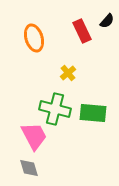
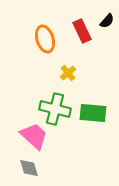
orange ellipse: moved 11 px right, 1 px down
pink trapezoid: rotated 20 degrees counterclockwise
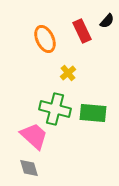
orange ellipse: rotated 8 degrees counterclockwise
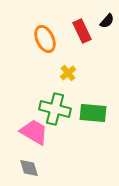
pink trapezoid: moved 4 px up; rotated 12 degrees counterclockwise
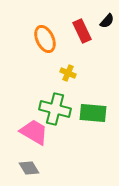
yellow cross: rotated 28 degrees counterclockwise
gray diamond: rotated 15 degrees counterclockwise
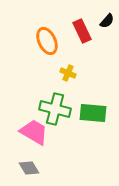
orange ellipse: moved 2 px right, 2 px down
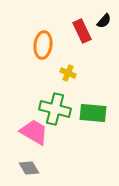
black semicircle: moved 3 px left
orange ellipse: moved 4 px left, 4 px down; rotated 32 degrees clockwise
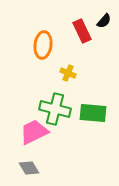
pink trapezoid: rotated 56 degrees counterclockwise
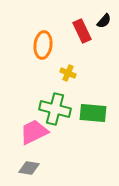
gray diamond: rotated 50 degrees counterclockwise
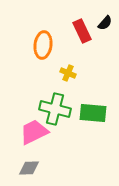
black semicircle: moved 1 px right, 2 px down
gray diamond: rotated 10 degrees counterclockwise
